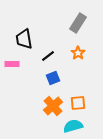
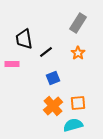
black line: moved 2 px left, 4 px up
cyan semicircle: moved 1 px up
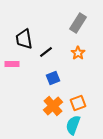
orange square: rotated 14 degrees counterclockwise
cyan semicircle: rotated 54 degrees counterclockwise
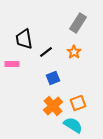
orange star: moved 4 px left, 1 px up
cyan semicircle: rotated 102 degrees clockwise
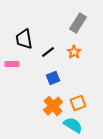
black line: moved 2 px right
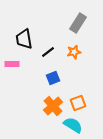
orange star: rotated 24 degrees clockwise
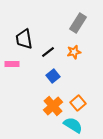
blue square: moved 2 px up; rotated 16 degrees counterclockwise
orange square: rotated 21 degrees counterclockwise
